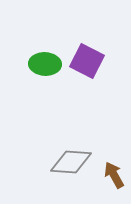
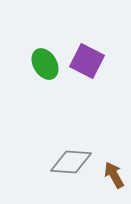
green ellipse: rotated 56 degrees clockwise
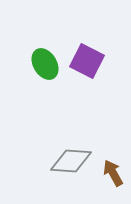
gray diamond: moved 1 px up
brown arrow: moved 1 px left, 2 px up
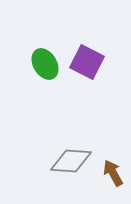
purple square: moved 1 px down
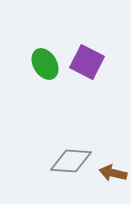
brown arrow: rotated 48 degrees counterclockwise
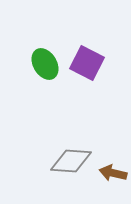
purple square: moved 1 px down
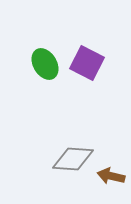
gray diamond: moved 2 px right, 2 px up
brown arrow: moved 2 px left, 3 px down
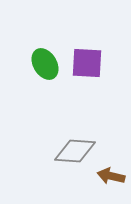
purple square: rotated 24 degrees counterclockwise
gray diamond: moved 2 px right, 8 px up
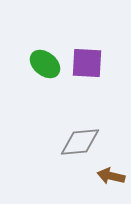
green ellipse: rotated 20 degrees counterclockwise
gray diamond: moved 5 px right, 9 px up; rotated 9 degrees counterclockwise
